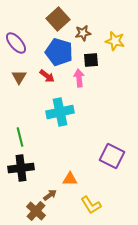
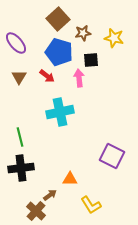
yellow star: moved 1 px left, 3 px up
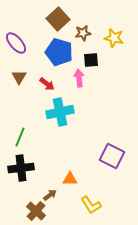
red arrow: moved 8 px down
green line: rotated 36 degrees clockwise
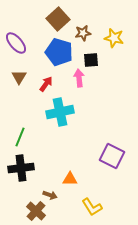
red arrow: moved 1 px left; rotated 91 degrees counterclockwise
brown arrow: rotated 56 degrees clockwise
yellow L-shape: moved 1 px right, 2 px down
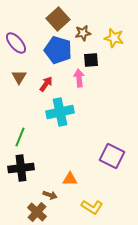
blue pentagon: moved 1 px left, 2 px up
yellow L-shape: rotated 25 degrees counterclockwise
brown cross: moved 1 px right, 1 px down
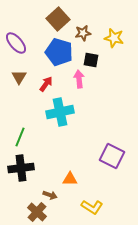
blue pentagon: moved 1 px right, 2 px down
black square: rotated 14 degrees clockwise
pink arrow: moved 1 px down
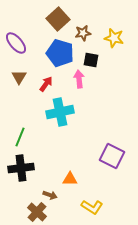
blue pentagon: moved 1 px right, 1 px down
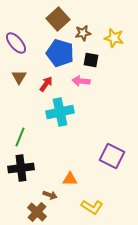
pink arrow: moved 2 px right, 2 px down; rotated 78 degrees counterclockwise
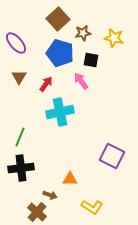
pink arrow: rotated 48 degrees clockwise
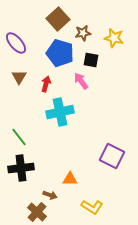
red arrow: rotated 21 degrees counterclockwise
green line: moved 1 px left; rotated 60 degrees counterclockwise
